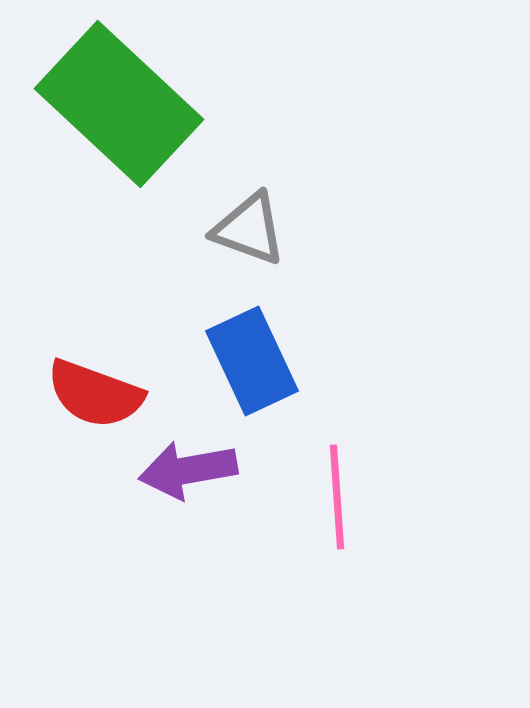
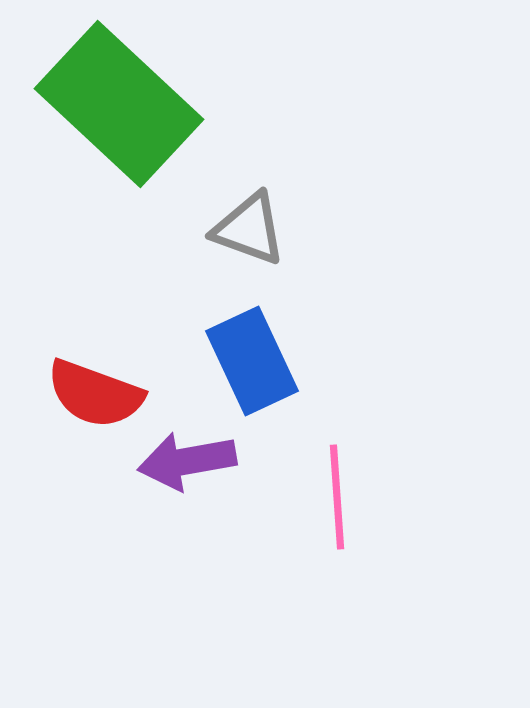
purple arrow: moved 1 px left, 9 px up
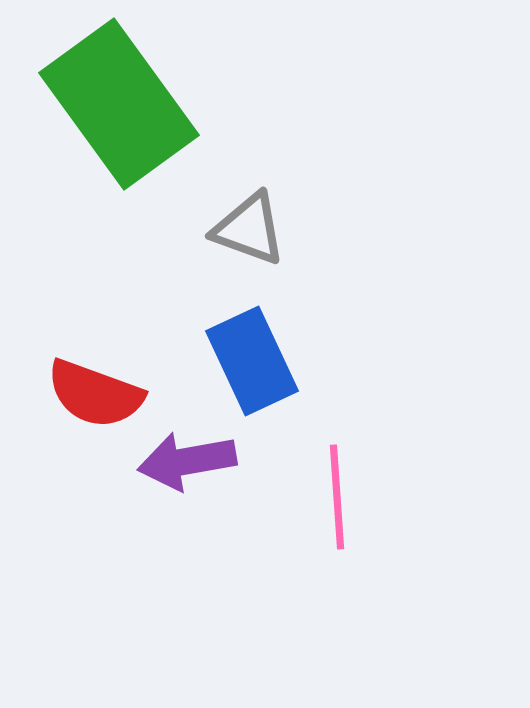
green rectangle: rotated 11 degrees clockwise
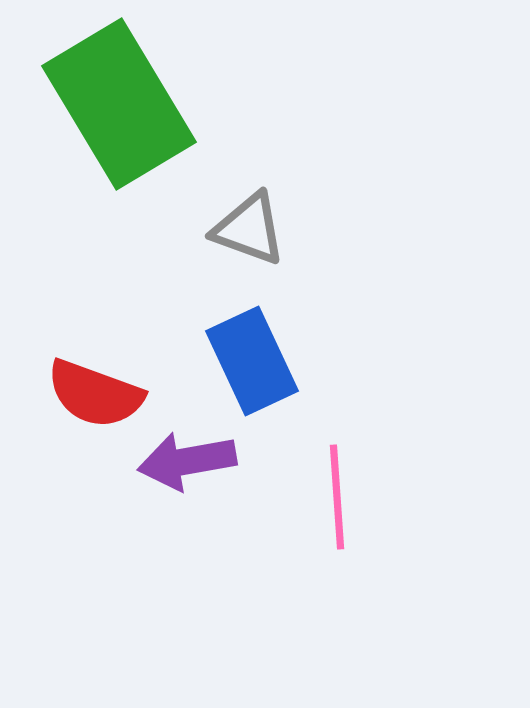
green rectangle: rotated 5 degrees clockwise
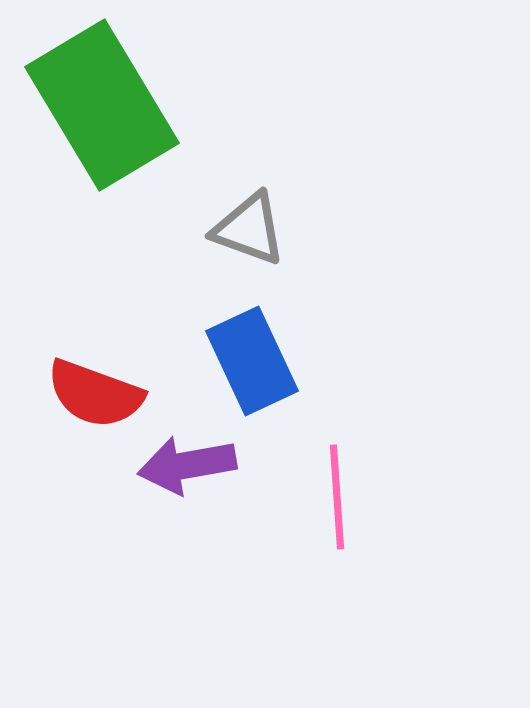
green rectangle: moved 17 px left, 1 px down
purple arrow: moved 4 px down
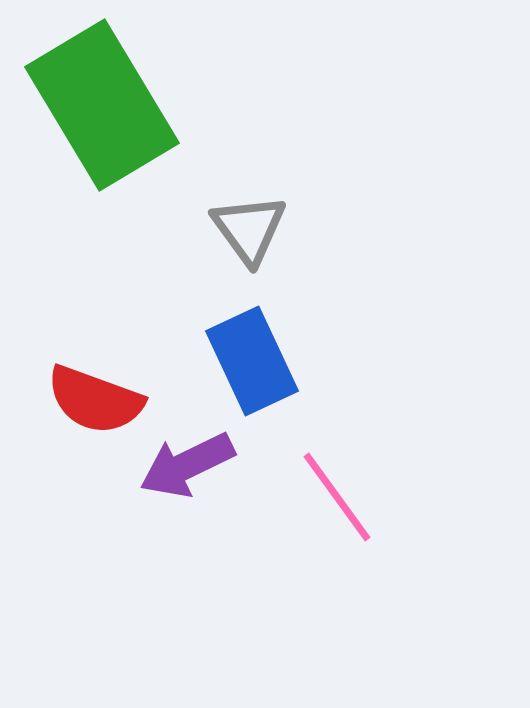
gray triangle: rotated 34 degrees clockwise
red semicircle: moved 6 px down
purple arrow: rotated 16 degrees counterclockwise
pink line: rotated 32 degrees counterclockwise
